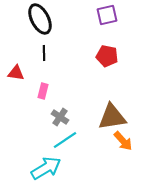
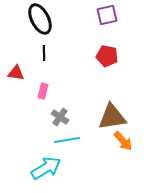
cyan line: moved 2 px right; rotated 25 degrees clockwise
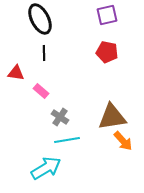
red pentagon: moved 4 px up
pink rectangle: moved 2 px left; rotated 63 degrees counterclockwise
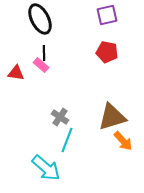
pink rectangle: moved 26 px up
brown triangle: rotated 8 degrees counterclockwise
cyan line: rotated 60 degrees counterclockwise
cyan arrow: rotated 72 degrees clockwise
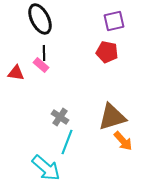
purple square: moved 7 px right, 6 px down
cyan line: moved 2 px down
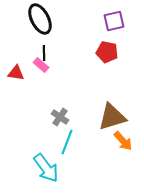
cyan arrow: rotated 12 degrees clockwise
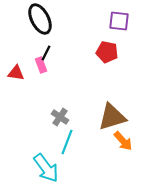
purple square: moved 5 px right; rotated 20 degrees clockwise
black line: moved 2 px right; rotated 28 degrees clockwise
pink rectangle: rotated 28 degrees clockwise
